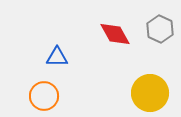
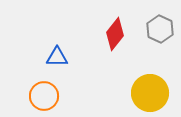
red diamond: rotated 68 degrees clockwise
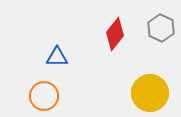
gray hexagon: moved 1 px right, 1 px up
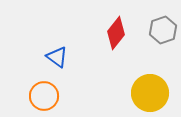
gray hexagon: moved 2 px right, 2 px down; rotated 16 degrees clockwise
red diamond: moved 1 px right, 1 px up
blue triangle: rotated 35 degrees clockwise
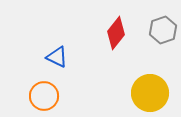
blue triangle: rotated 10 degrees counterclockwise
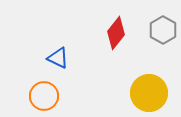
gray hexagon: rotated 12 degrees counterclockwise
blue triangle: moved 1 px right, 1 px down
yellow circle: moved 1 px left
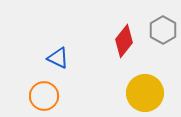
red diamond: moved 8 px right, 8 px down
yellow circle: moved 4 px left
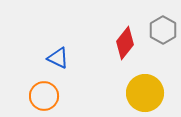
red diamond: moved 1 px right, 2 px down
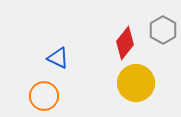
yellow circle: moved 9 px left, 10 px up
